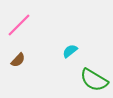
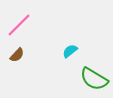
brown semicircle: moved 1 px left, 5 px up
green semicircle: moved 1 px up
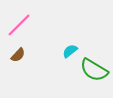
brown semicircle: moved 1 px right
green semicircle: moved 9 px up
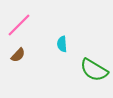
cyan semicircle: moved 8 px left, 7 px up; rotated 56 degrees counterclockwise
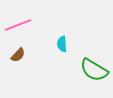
pink line: moved 1 px left; rotated 24 degrees clockwise
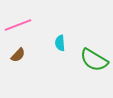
cyan semicircle: moved 2 px left, 1 px up
green semicircle: moved 10 px up
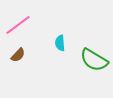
pink line: rotated 16 degrees counterclockwise
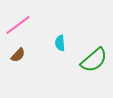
green semicircle: rotated 72 degrees counterclockwise
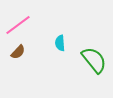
brown semicircle: moved 3 px up
green semicircle: rotated 88 degrees counterclockwise
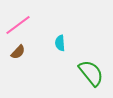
green semicircle: moved 3 px left, 13 px down
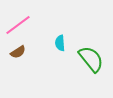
brown semicircle: rotated 14 degrees clockwise
green semicircle: moved 14 px up
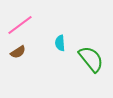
pink line: moved 2 px right
